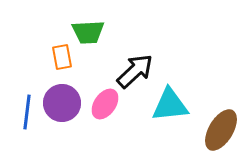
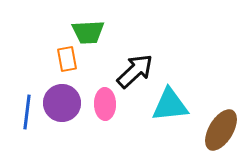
orange rectangle: moved 5 px right, 2 px down
pink ellipse: rotated 36 degrees counterclockwise
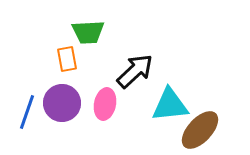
pink ellipse: rotated 12 degrees clockwise
blue line: rotated 12 degrees clockwise
brown ellipse: moved 21 px left; rotated 12 degrees clockwise
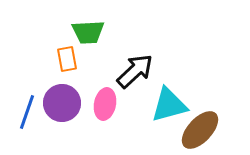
cyan triangle: moved 1 px left; rotated 9 degrees counterclockwise
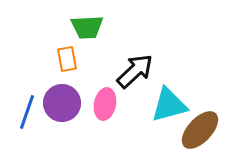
green trapezoid: moved 1 px left, 5 px up
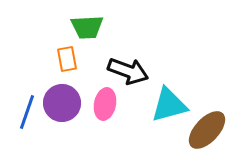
black arrow: moved 7 px left; rotated 63 degrees clockwise
brown ellipse: moved 7 px right
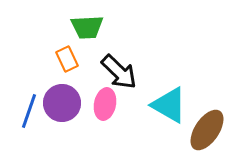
orange rectangle: rotated 15 degrees counterclockwise
black arrow: moved 9 px left, 1 px down; rotated 24 degrees clockwise
cyan triangle: rotated 45 degrees clockwise
blue line: moved 2 px right, 1 px up
brown ellipse: rotated 9 degrees counterclockwise
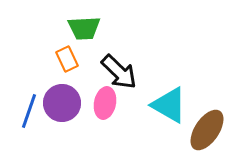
green trapezoid: moved 3 px left, 1 px down
pink ellipse: moved 1 px up
